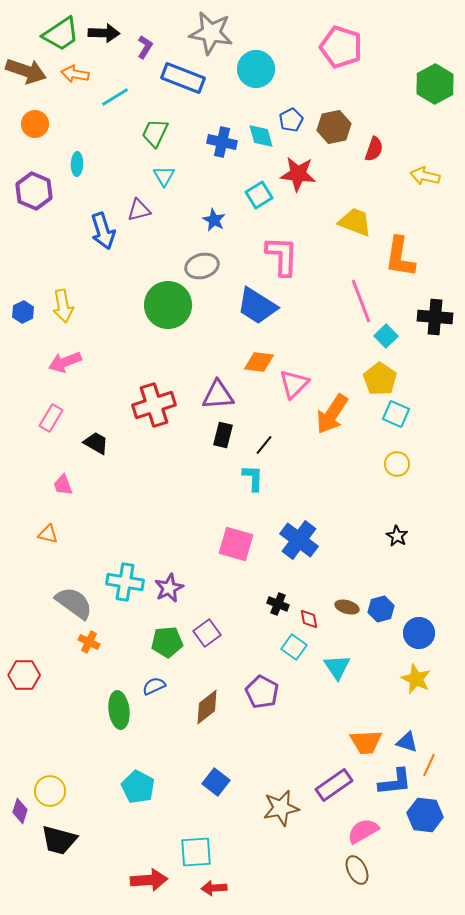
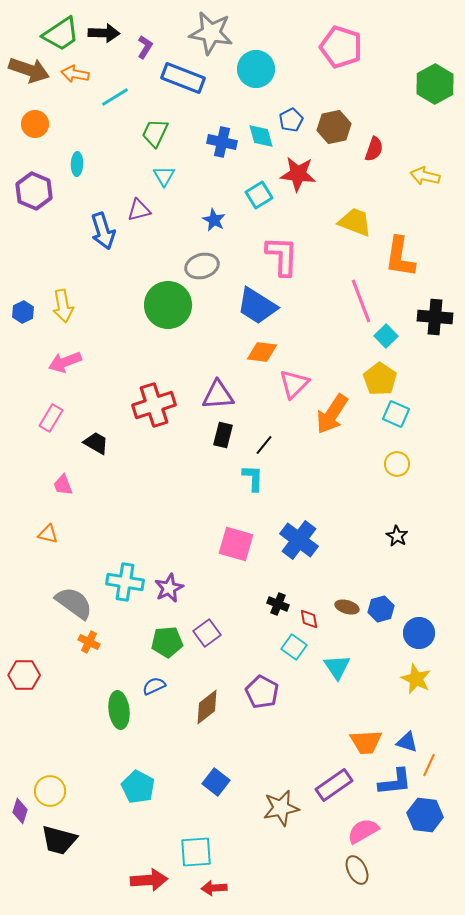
brown arrow at (26, 71): moved 3 px right, 1 px up
orange diamond at (259, 362): moved 3 px right, 10 px up
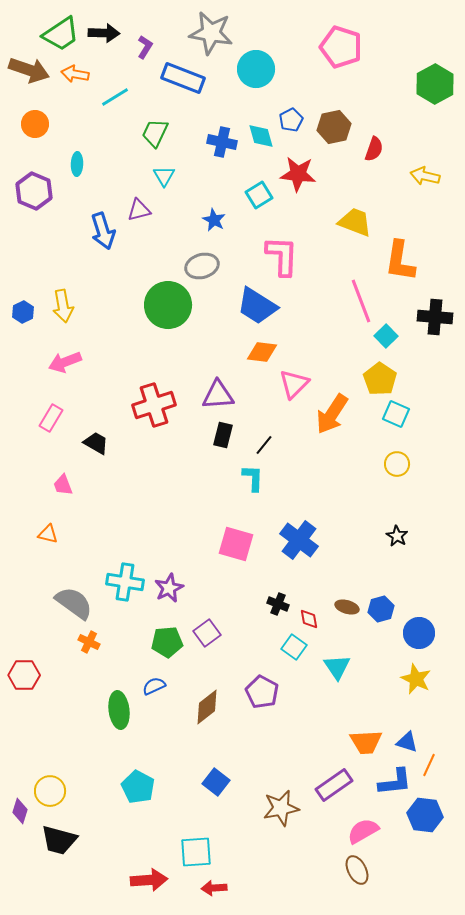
orange L-shape at (400, 257): moved 4 px down
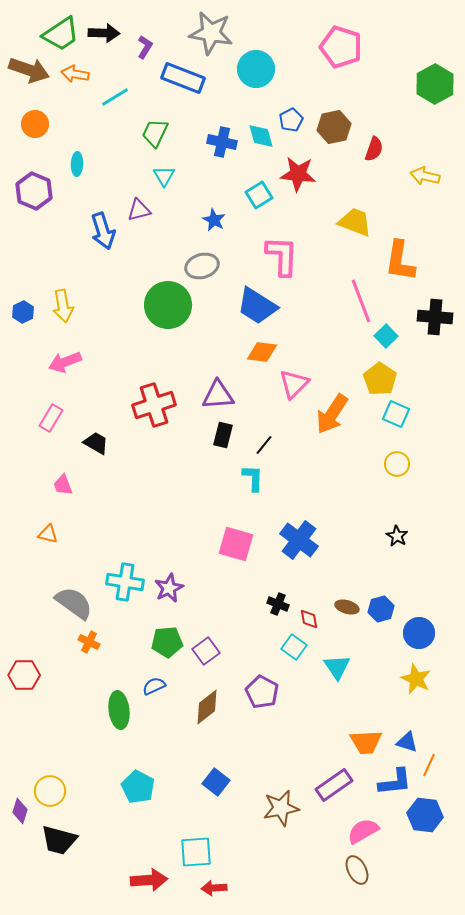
purple square at (207, 633): moved 1 px left, 18 px down
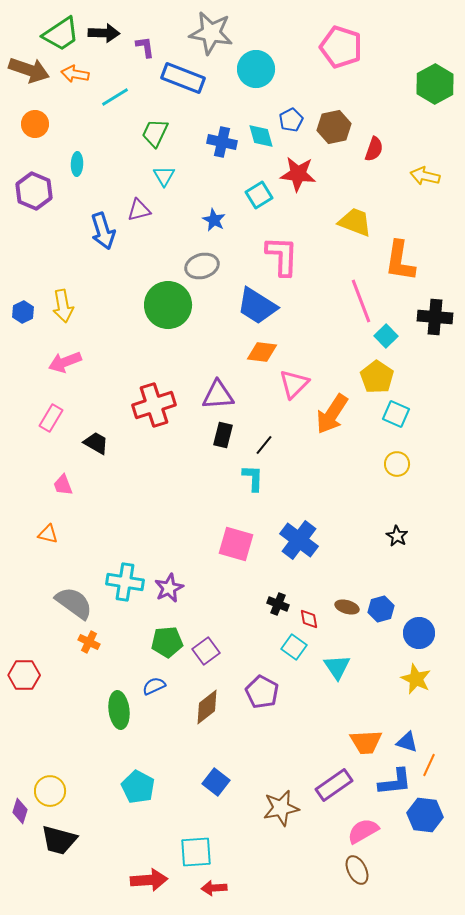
purple L-shape at (145, 47): rotated 40 degrees counterclockwise
yellow pentagon at (380, 379): moved 3 px left, 2 px up
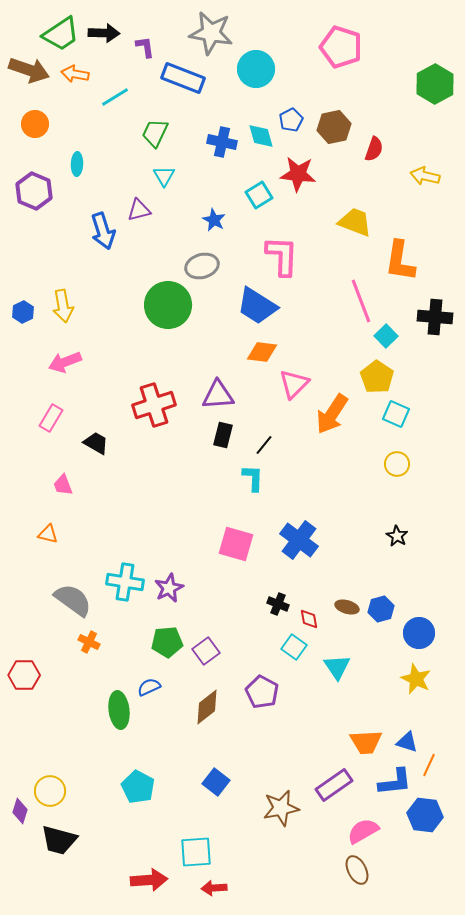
gray semicircle at (74, 603): moved 1 px left, 3 px up
blue semicircle at (154, 686): moved 5 px left, 1 px down
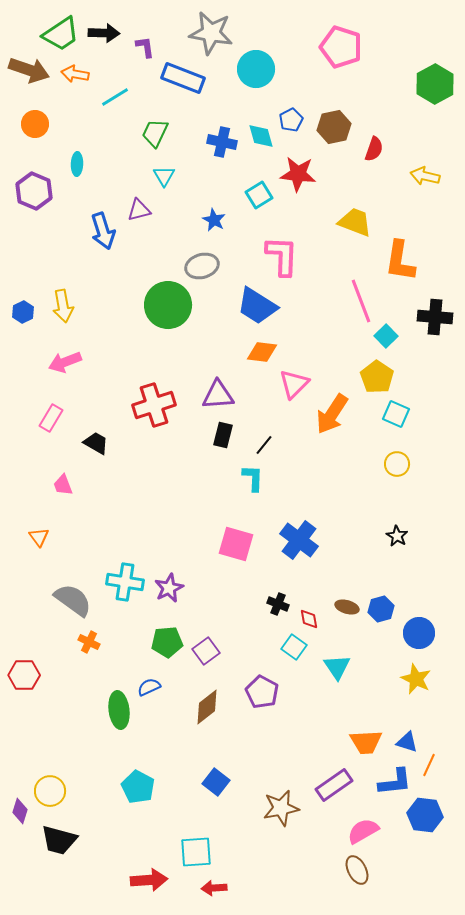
orange triangle at (48, 534): moved 9 px left, 3 px down; rotated 40 degrees clockwise
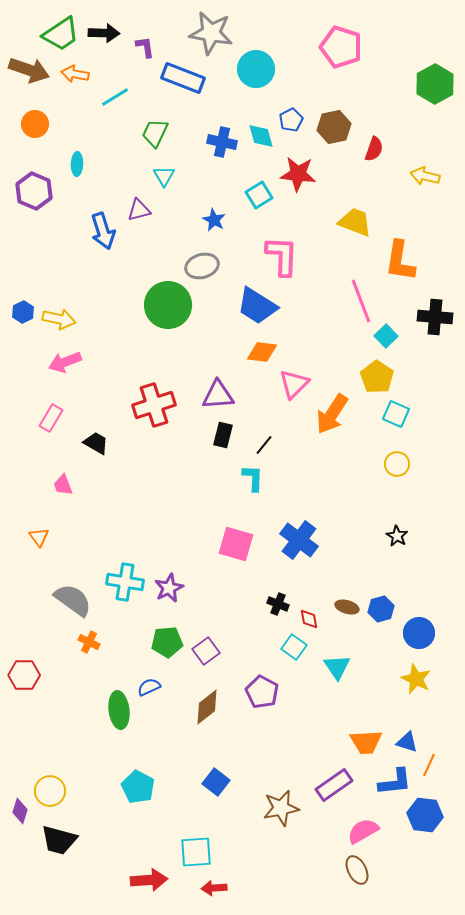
yellow arrow at (63, 306): moved 4 px left, 13 px down; rotated 68 degrees counterclockwise
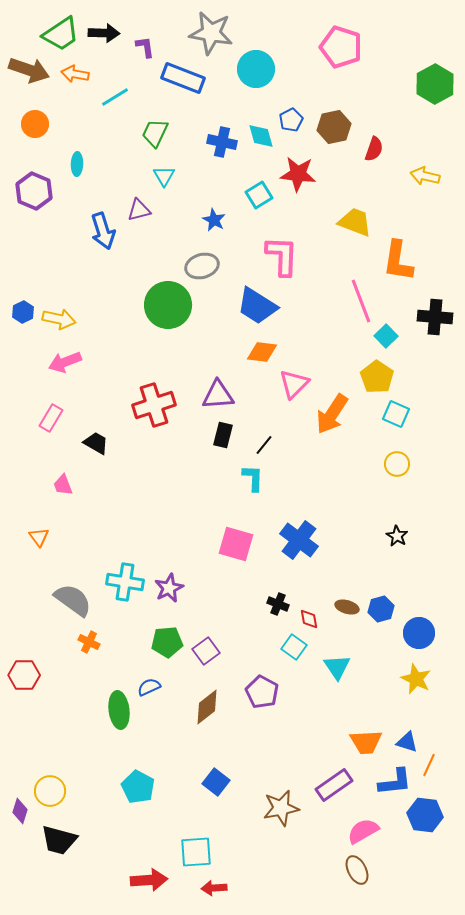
orange L-shape at (400, 261): moved 2 px left
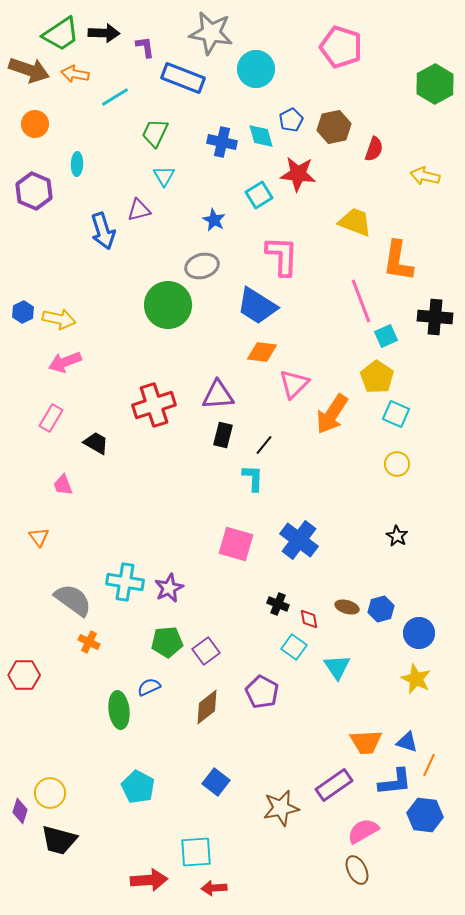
cyan square at (386, 336): rotated 20 degrees clockwise
yellow circle at (50, 791): moved 2 px down
